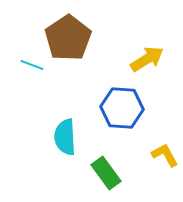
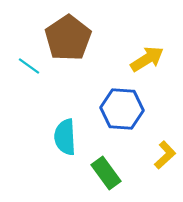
cyan line: moved 3 px left, 1 px down; rotated 15 degrees clockwise
blue hexagon: moved 1 px down
yellow L-shape: rotated 76 degrees clockwise
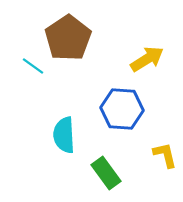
cyan line: moved 4 px right
cyan semicircle: moved 1 px left, 2 px up
yellow L-shape: rotated 60 degrees counterclockwise
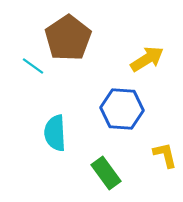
cyan semicircle: moved 9 px left, 2 px up
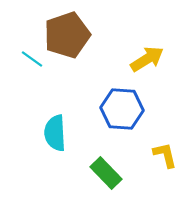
brown pentagon: moved 1 px left, 3 px up; rotated 15 degrees clockwise
cyan line: moved 1 px left, 7 px up
green rectangle: rotated 8 degrees counterclockwise
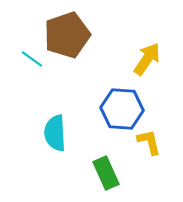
yellow arrow: rotated 24 degrees counterclockwise
yellow L-shape: moved 16 px left, 13 px up
green rectangle: rotated 20 degrees clockwise
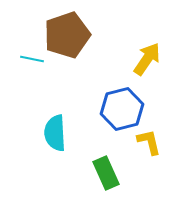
cyan line: rotated 25 degrees counterclockwise
blue hexagon: rotated 18 degrees counterclockwise
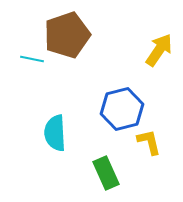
yellow arrow: moved 12 px right, 9 px up
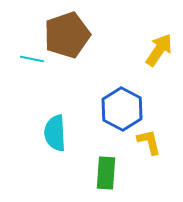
blue hexagon: rotated 18 degrees counterclockwise
green rectangle: rotated 28 degrees clockwise
